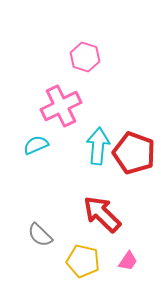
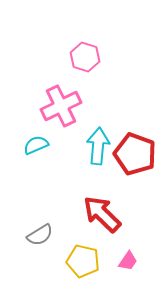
red pentagon: moved 1 px right, 1 px down
gray semicircle: rotated 76 degrees counterclockwise
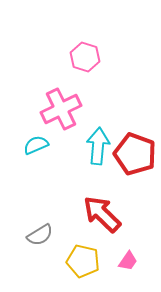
pink cross: moved 3 px down
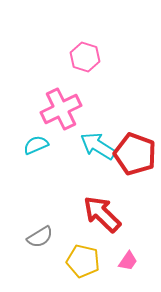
cyan arrow: rotated 63 degrees counterclockwise
gray semicircle: moved 2 px down
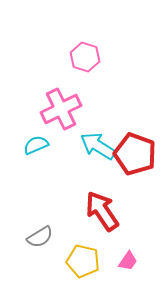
red arrow: moved 3 px up; rotated 12 degrees clockwise
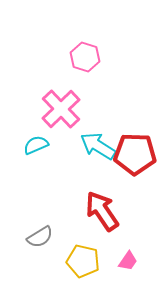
pink cross: rotated 18 degrees counterclockwise
red pentagon: rotated 18 degrees counterclockwise
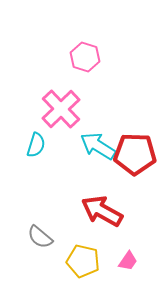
cyan semicircle: rotated 130 degrees clockwise
red arrow: rotated 27 degrees counterclockwise
gray semicircle: rotated 72 degrees clockwise
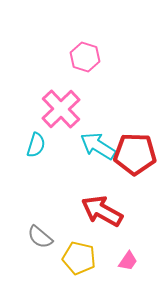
yellow pentagon: moved 4 px left, 3 px up
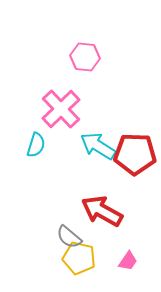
pink hexagon: rotated 12 degrees counterclockwise
gray semicircle: moved 29 px right
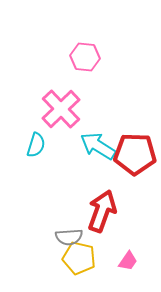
red arrow: rotated 81 degrees clockwise
gray semicircle: rotated 44 degrees counterclockwise
